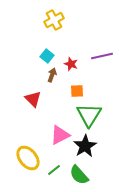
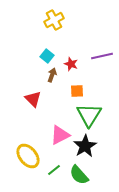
yellow ellipse: moved 2 px up
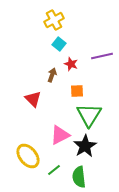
cyan square: moved 12 px right, 12 px up
green semicircle: moved 2 px down; rotated 35 degrees clockwise
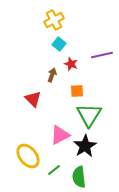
purple line: moved 1 px up
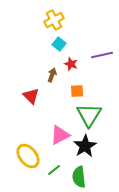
red triangle: moved 2 px left, 3 px up
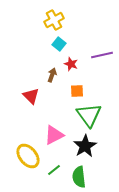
green triangle: rotated 8 degrees counterclockwise
pink triangle: moved 6 px left
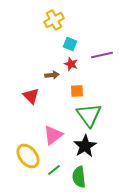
cyan square: moved 11 px right; rotated 16 degrees counterclockwise
brown arrow: rotated 64 degrees clockwise
pink triangle: moved 1 px left; rotated 10 degrees counterclockwise
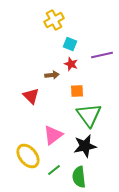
black star: rotated 20 degrees clockwise
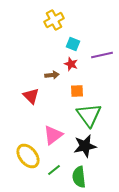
cyan square: moved 3 px right
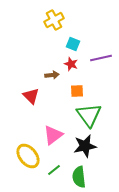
purple line: moved 1 px left, 3 px down
